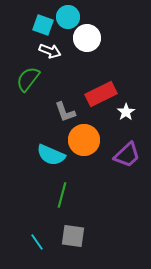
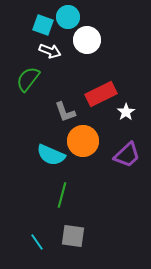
white circle: moved 2 px down
orange circle: moved 1 px left, 1 px down
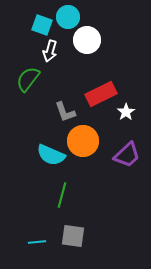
cyan square: moved 1 px left
white arrow: rotated 85 degrees clockwise
cyan line: rotated 60 degrees counterclockwise
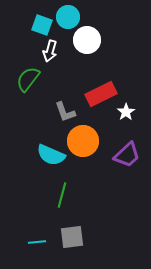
gray square: moved 1 px left, 1 px down; rotated 15 degrees counterclockwise
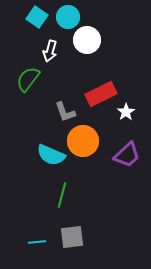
cyan square: moved 5 px left, 8 px up; rotated 15 degrees clockwise
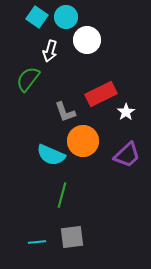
cyan circle: moved 2 px left
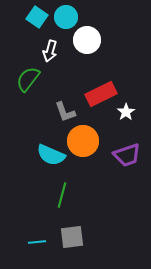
purple trapezoid: rotated 24 degrees clockwise
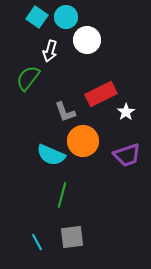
green semicircle: moved 1 px up
cyan line: rotated 66 degrees clockwise
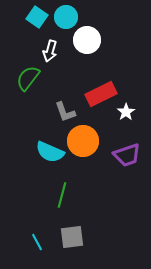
cyan semicircle: moved 1 px left, 3 px up
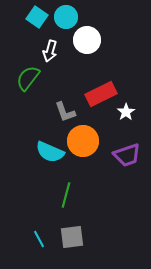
green line: moved 4 px right
cyan line: moved 2 px right, 3 px up
